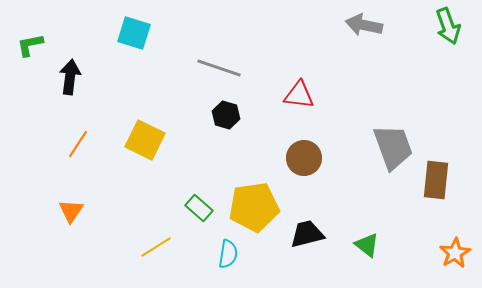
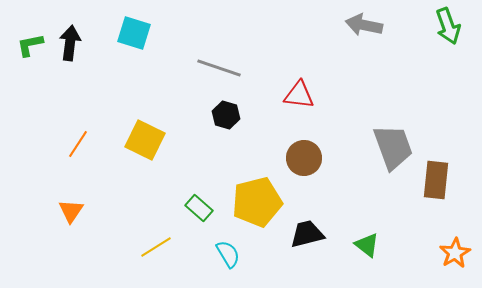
black arrow: moved 34 px up
yellow pentagon: moved 3 px right, 5 px up; rotated 6 degrees counterclockwise
cyan semicircle: rotated 40 degrees counterclockwise
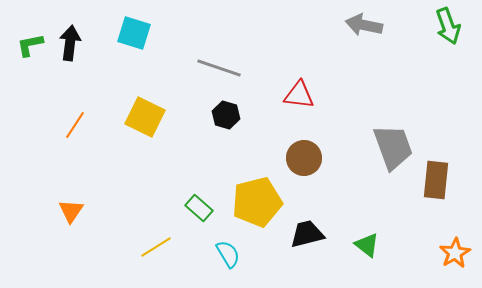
yellow square: moved 23 px up
orange line: moved 3 px left, 19 px up
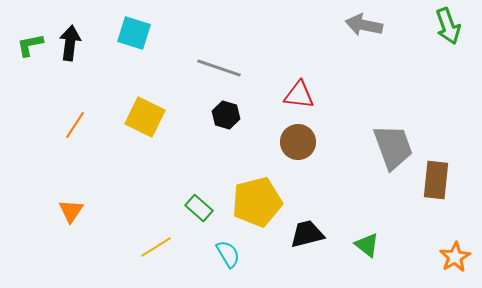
brown circle: moved 6 px left, 16 px up
orange star: moved 4 px down
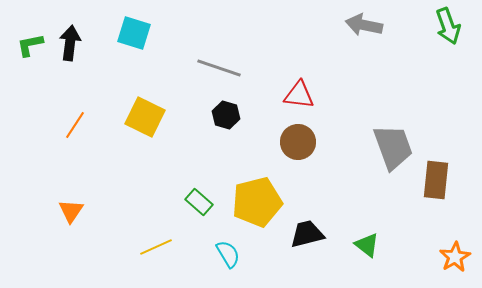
green rectangle: moved 6 px up
yellow line: rotated 8 degrees clockwise
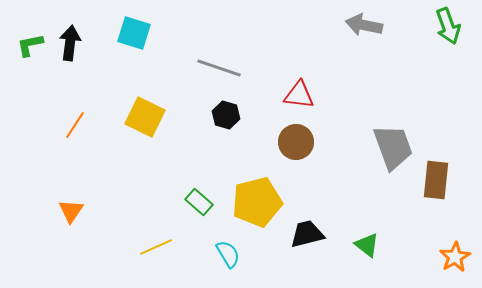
brown circle: moved 2 px left
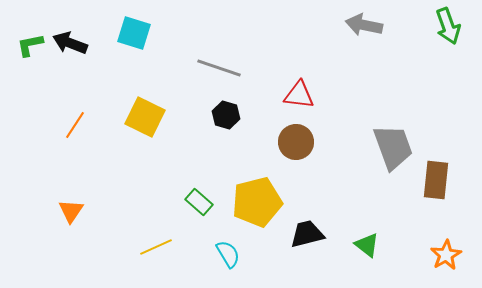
black arrow: rotated 76 degrees counterclockwise
orange star: moved 9 px left, 2 px up
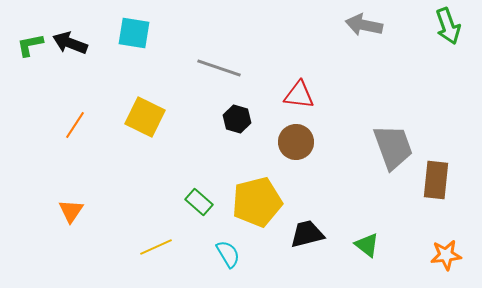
cyan square: rotated 8 degrees counterclockwise
black hexagon: moved 11 px right, 4 px down
orange star: rotated 24 degrees clockwise
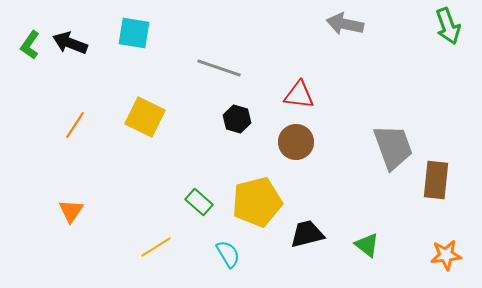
gray arrow: moved 19 px left, 1 px up
green L-shape: rotated 44 degrees counterclockwise
yellow line: rotated 8 degrees counterclockwise
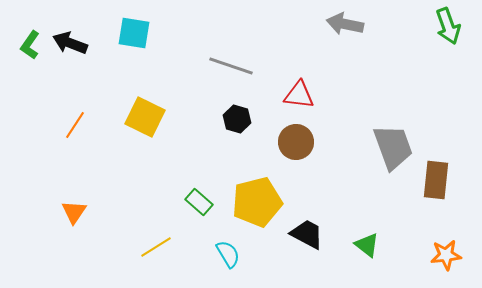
gray line: moved 12 px right, 2 px up
orange triangle: moved 3 px right, 1 px down
black trapezoid: rotated 42 degrees clockwise
